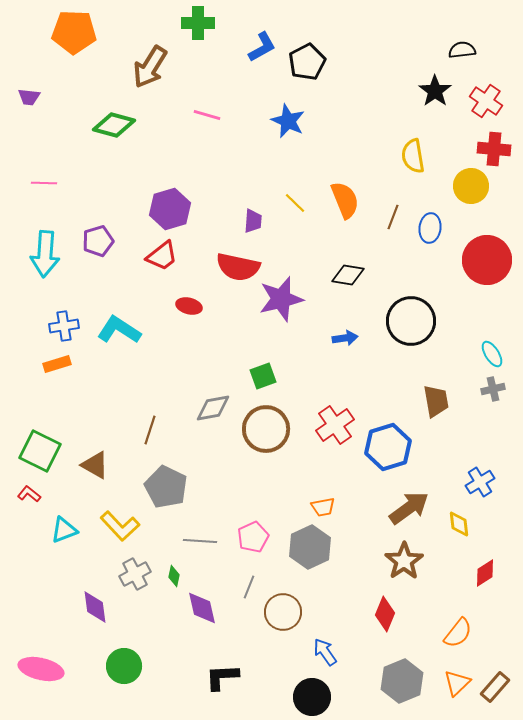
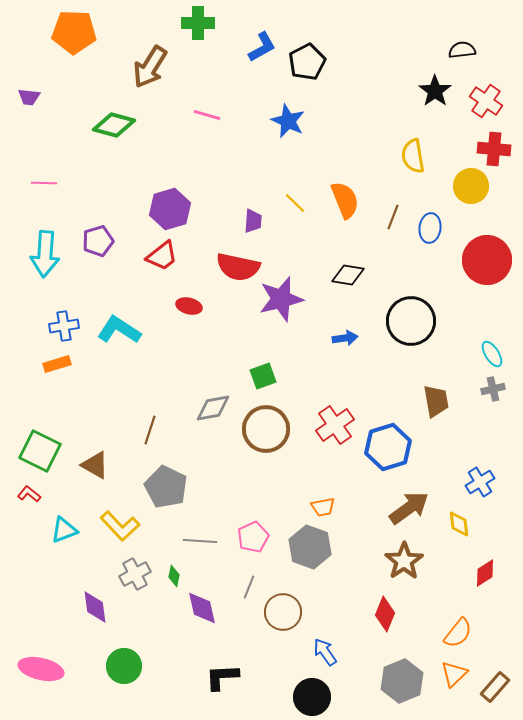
gray hexagon at (310, 547): rotated 15 degrees counterclockwise
orange triangle at (457, 683): moved 3 px left, 9 px up
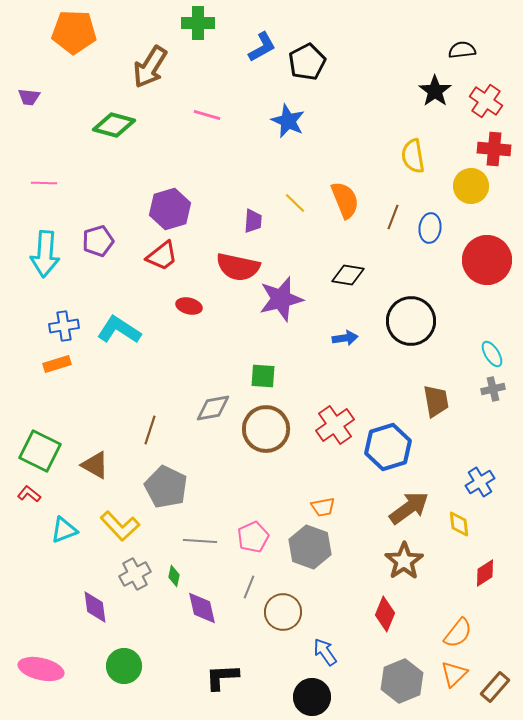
green square at (263, 376): rotated 24 degrees clockwise
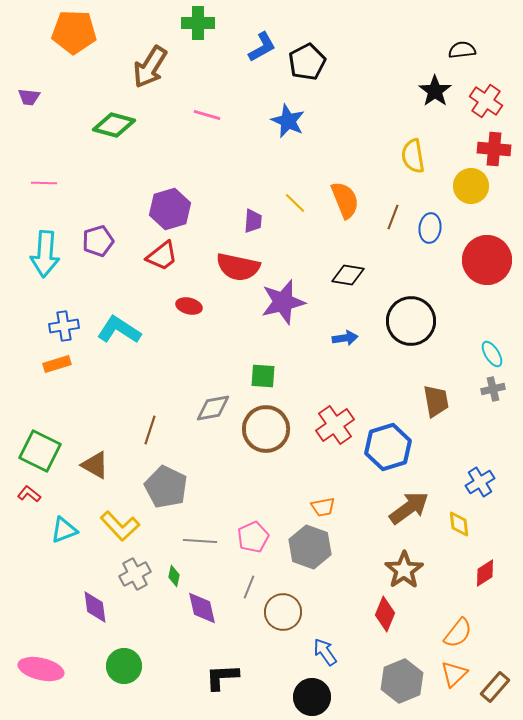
purple star at (281, 299): moved 2 px right, 3 px down
brown star at (404, 561): moved 9 px down
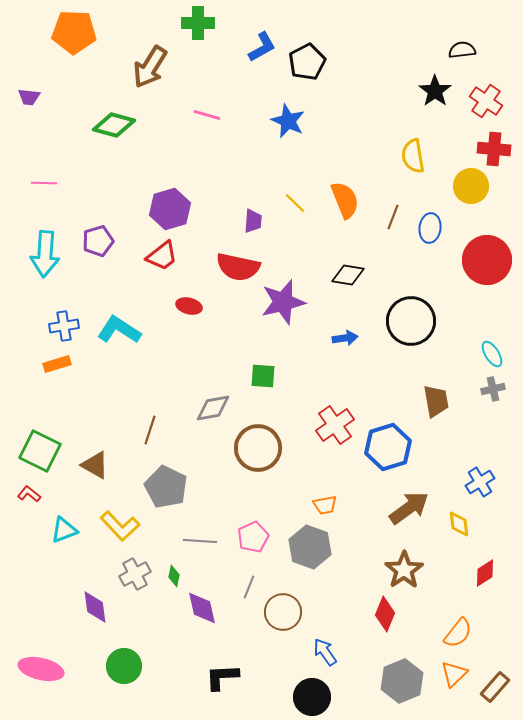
brown circle at (266, 429): moved 8 px left, 19 px down
orange trapezoid at (323, 507): moved 2 px right, 2 px up
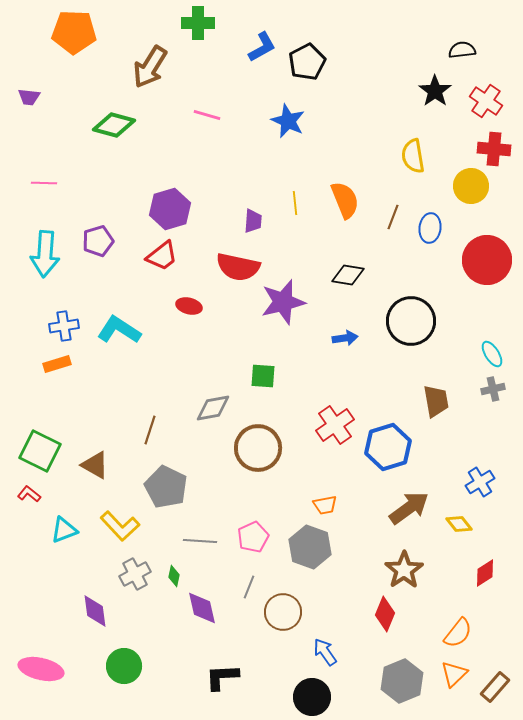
yellow line at (295, 203): rotated 40 degrees clockwise
yellow diamond at (459, 524): rotated 32 degrees counterclockwise
purple diamond at (95, 607): moved 4 px down
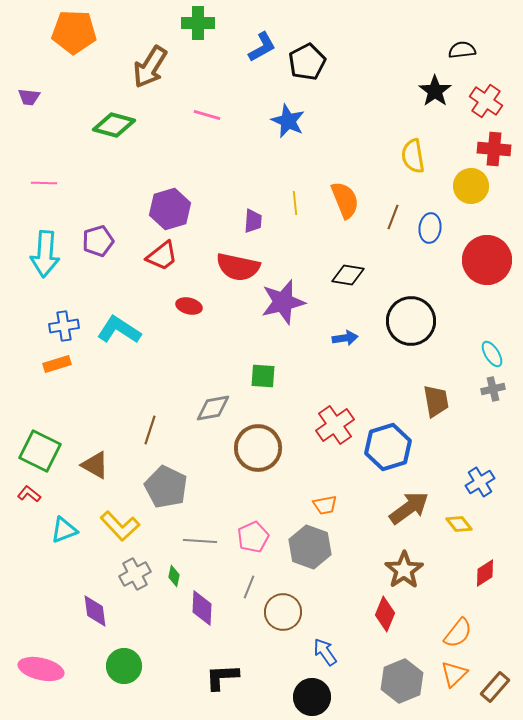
purple diamond at (202, 608): rotated 15 degrees clockwise
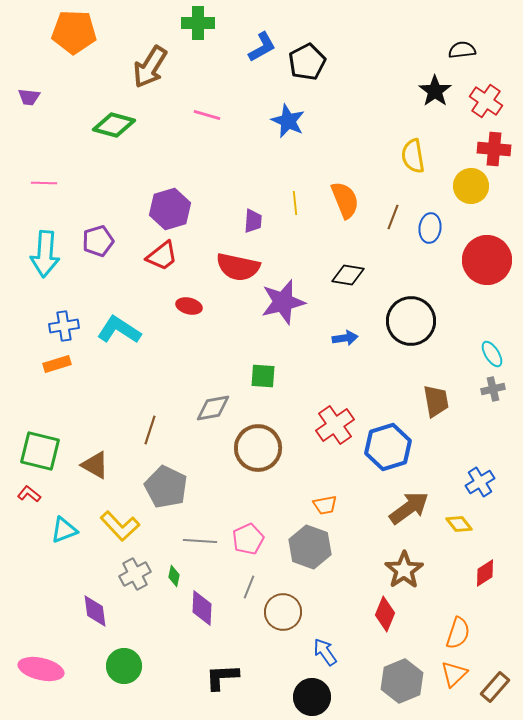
green square at (40, 451): rotated 12 degrees counterclockwise
pink pentagon at (253, 537): moved 5 px left, 2 px down
orange semicircle at (458, 633): rotated 20 degrees counterclockwise
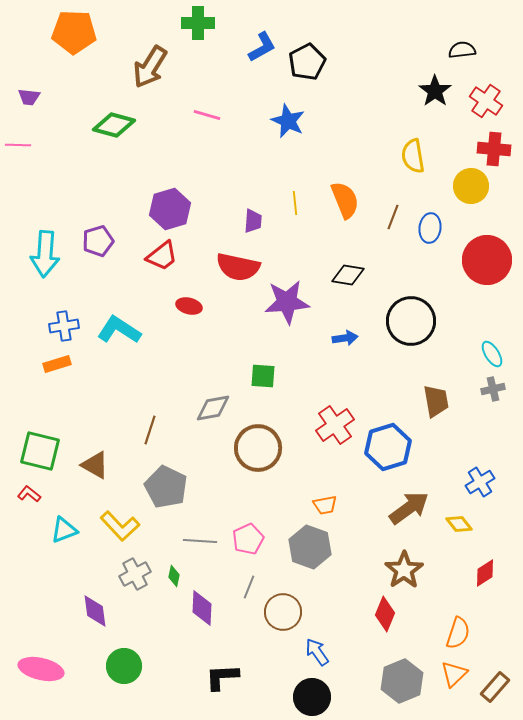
pink line at (44, 183): moved 26 px left, 38 px up
purple star at (283, 302): moved 4 px right; rotated 9 degrees clockwise
blue arrow at (325, 652): moved 8 px left
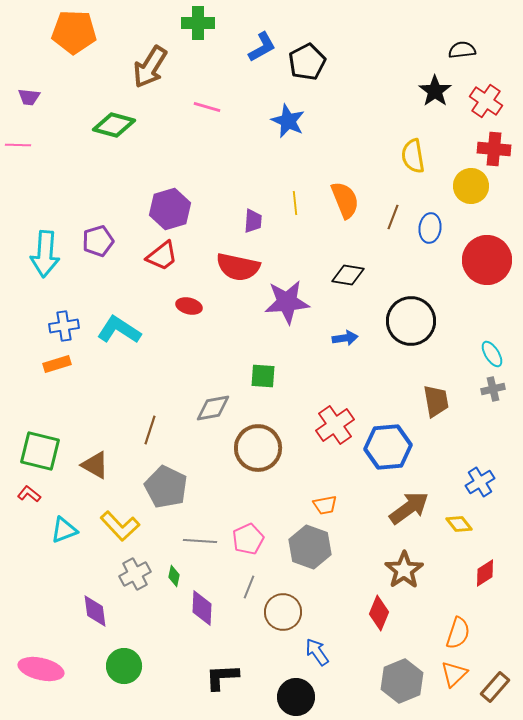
pink line at (207, 115): moved 8 px up
blue hexagon at (388, 447): rotated 12 degrees clockwise
red diamond at (385, 614): moved 6 px left, 1 px up
black circle at (312, 697): moved 16 px left
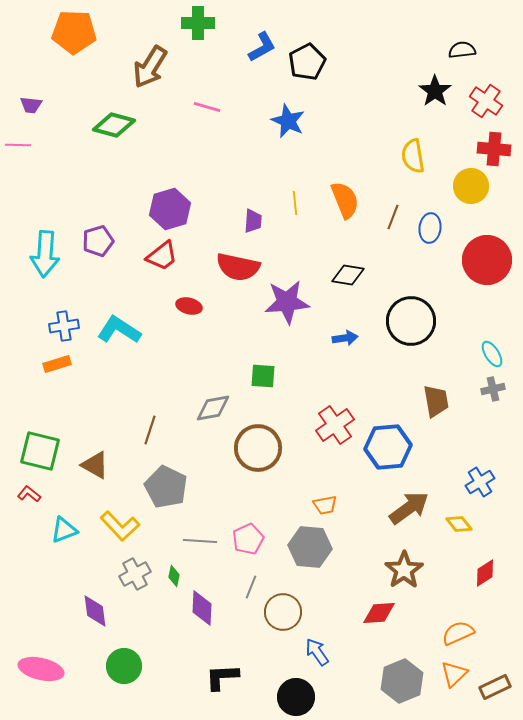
purple trapezoid at (29, 97): moved 2 px right, 8 px down
gray hexagon at (310, 547): rotated 15 degrees counterclockwise
gray line at (249, 587): moved 2 px right
red diamond at (379, 613): rotated 64 degrees clockwise
orange semicircle at (458, 633): rotated 132 degrees counterclockwise
brown rectangle at (495, 687): rotated 24 degrees clockwise
